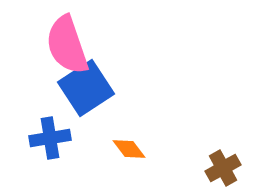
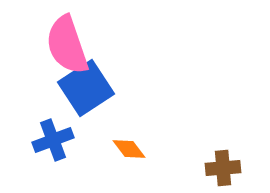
blue cross: moved 3 px right, 2 px down; rotated 12 degrees counterclockwise
brown cross: rotated 24 degrees clockwise
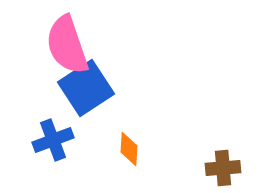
orange diamond: rotated 40 degrees clockwise
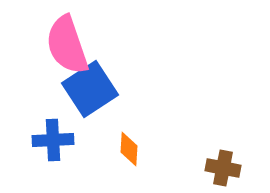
blue square: moved 4 px right, 1 px down
blue cross: rotated 18 degrees clockwise
brown cross: rotated 16 degrees clockwise
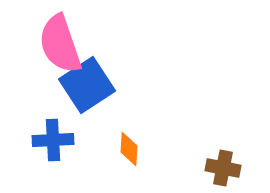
pink semicircle: moved 7 px left, 1 px up
blue square: moved 3 px left, 4 px up
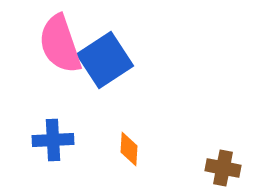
blue square: moved 18 px right, 25 px up
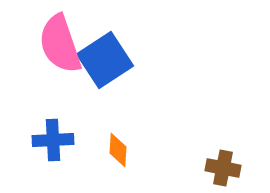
orange diamond: moved 11 px left, 1 px down
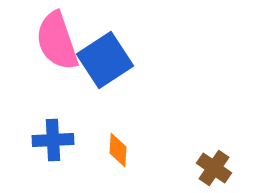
pink semicircle: moved 3 px left, 3 px up
brown cross: moved 9 px left; rotated 24 degrees clockwise
